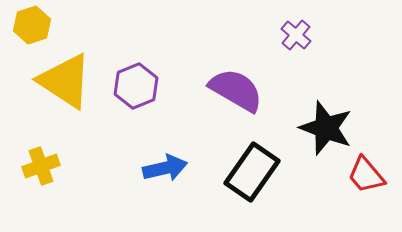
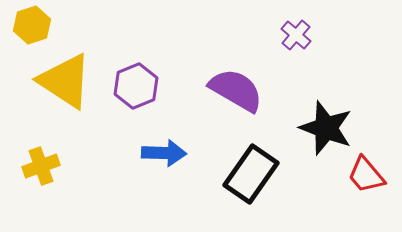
blue arrow: moved 1 px left, 15 px up; rotated 15 degrees clockwise
black rectangle: moved 1 px left, 2 px down
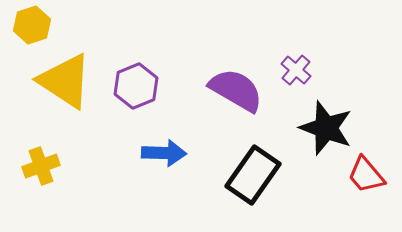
purple cross: moved 35 px down
black rectangle: moved 2 px right, 1 px down
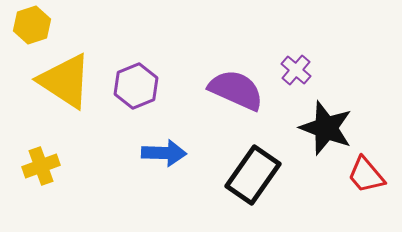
purple semicircle: rotated 6 degrees counterclockwise
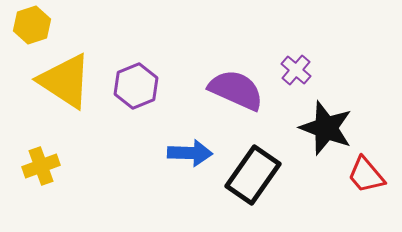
blue arrow: moved 26 px right
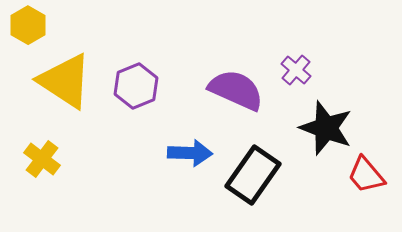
yellow hexagon: moved 4 px left; rotated 12 degrees counterclockwise
yellow cross: moved 1 px right, 7 px up; rotated 33 degrees counterclockwise
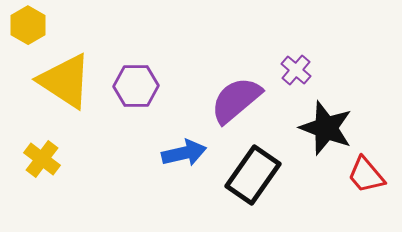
purple hexagon: rotated 21 degrees clockwise
purple semicircle: moved 10 px down; rotated 64 degrees counterclockwise
blue arrow: moved 6 px left; rotated 15 degrees counterclockwise
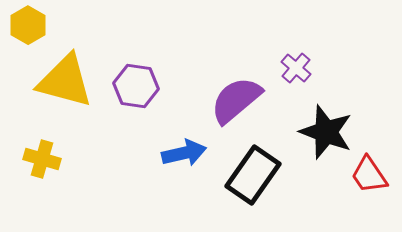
purple cross: moved 2 px up
yellow triangle: rotated 18 degrees counterclockwise
purple hexagon: rotated 9 degrees clockwise
black star: moved 4 px down
yellow cross: rotated 21 degrees counterclockwise
red trapezoid: moved 3 px right; rotated 6 degrees clockwise
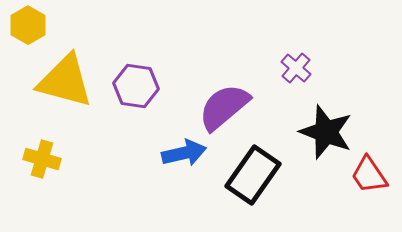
purple semicircle: moved 12 px left, 7 px down
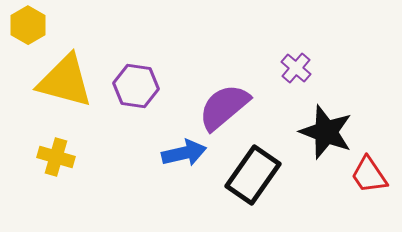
yellow cross: moved 14 px right, 2 px up
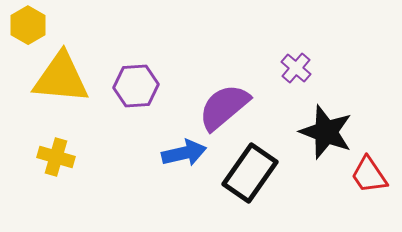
yellow triangle: moved 4 px left, 3 px up; rotated 10 degrees counterclockwise
purple hexagon: rotated 12 degrees counterclockwise
black rectangle: moved 3 px left, 2 px up
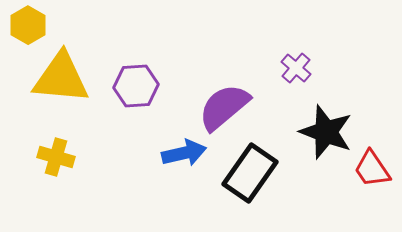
red trapezoid: moved 3 px right, 6 px up
